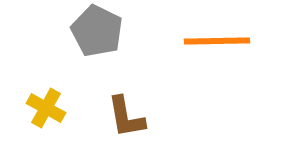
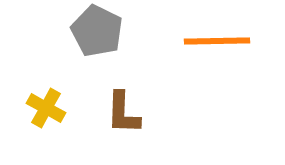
brown L-shape: moved 3 px left, 4 px up; rotated 12 degrees clockwise
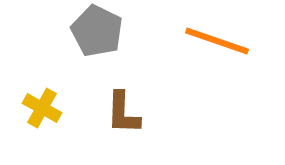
orange line: rotated 20 degrees clockwise
yellow cross: moved 4 px left
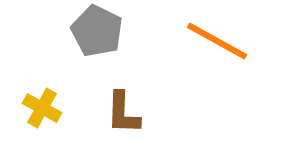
orange line: rotated 10 degrees clockwise
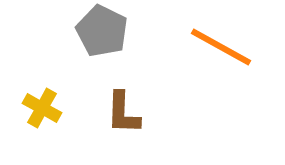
gray pentagon: moved 5 px right
orange line: moved 4 px right, 6 px down
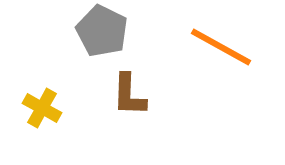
brown L-shape: moved 6 px right, 18 px up
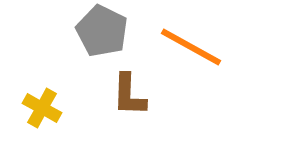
orange line: moved 30 px left
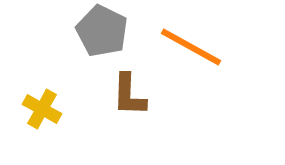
yellow cross: moved 1 px down
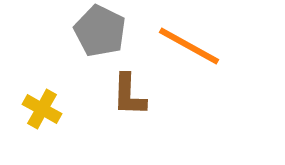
gray pentagon: moved 2 px left
orange line: moved 2 px left, 1 px up
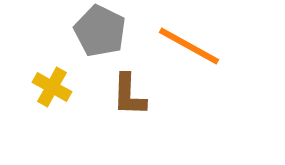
yellow cross: moved 10 px right, 22 px up
